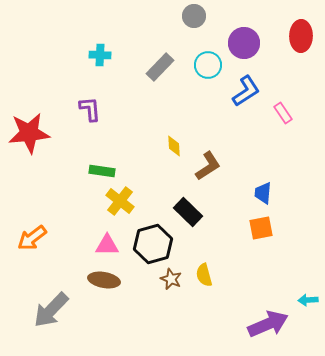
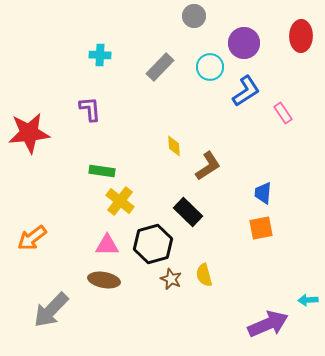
cyan circle: moved 2 px right, 2 px down
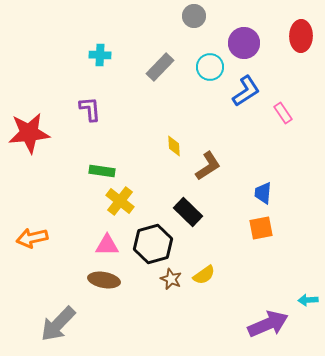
orange arrow: rotated 24 degrees clockwise
yellow semicircle: rotated 110 degrees counterclockwise
gray arrow: moved 7 px right, 14 px down
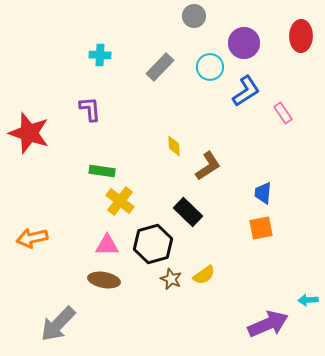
red star: rotated 24 degrees clockwise
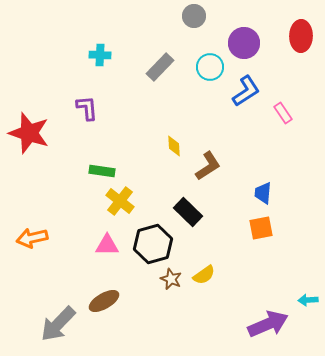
purple L-shape: moved 3 px left, 1 px up
brown ellipse: moved 21 px down; rotated 40 degrees counterclockwise
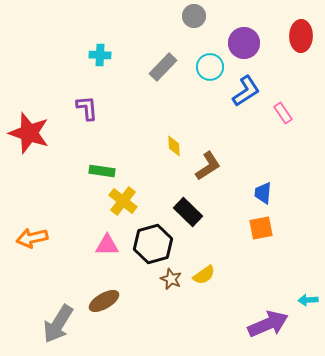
gray rectangle: moved 3 px right
yellow cross: moved 3 px right
gray arrow: rotated 12 degrees counterclockwise
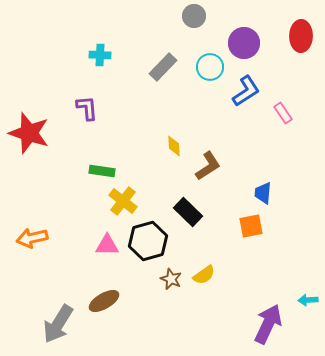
orange square: moved 10 px left, 2 px up
black hexagon: moved 5 px left, 3 px up
purple arrow: rotated 42 degrees counterclockwise
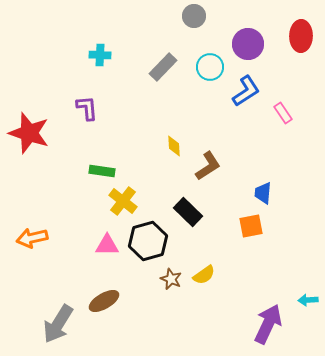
purple circle: moved 4 px right, 1 px down
